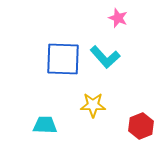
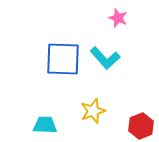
cyan L-shape: moved 1 px down
yellow star: moved 6 px down; rotated 20 degrees counterclockwise
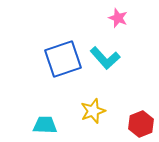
blue square: rotated 21 degrees counterclockwise
red hexagon: moved 2 px up
